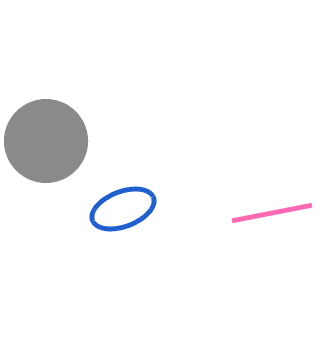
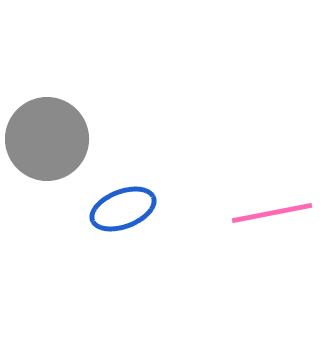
gray circle: moved 1 px right, 2 px up
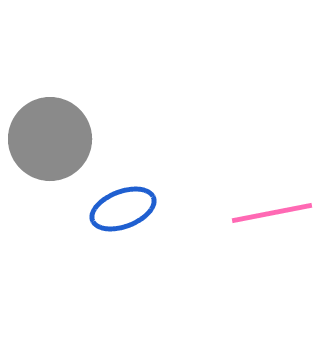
gray circle: moved 3 px right
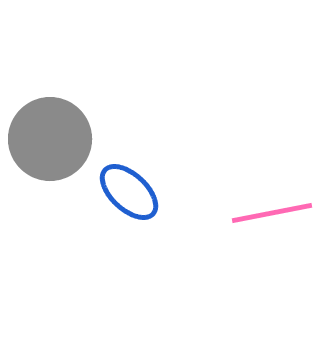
blue ellipse: moved 6 px right, 17 px up; rotated 64 degrees clockwise
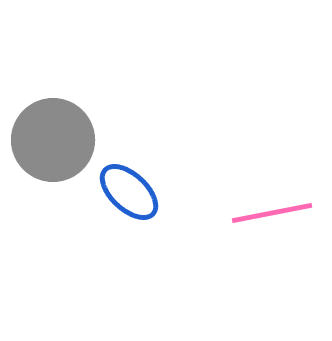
gray circle: moved 3 px right, 1 px down
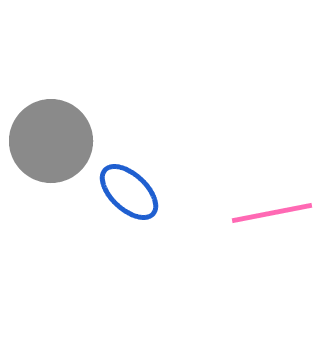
gray circle: moved 2 px left, 1 px down
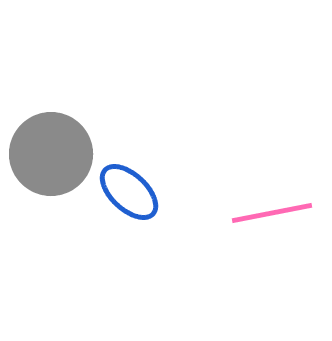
gray circle: moved 13 px down
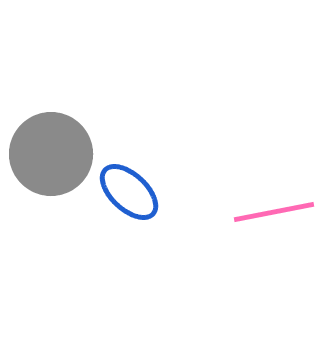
pink line: moved 2 px right, 1 px up
